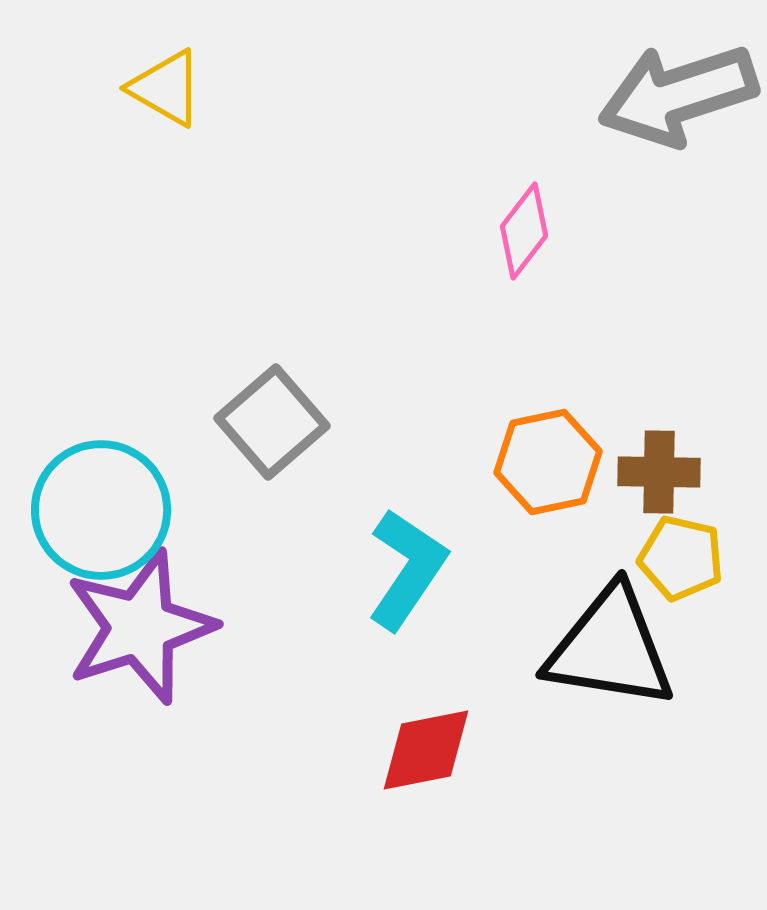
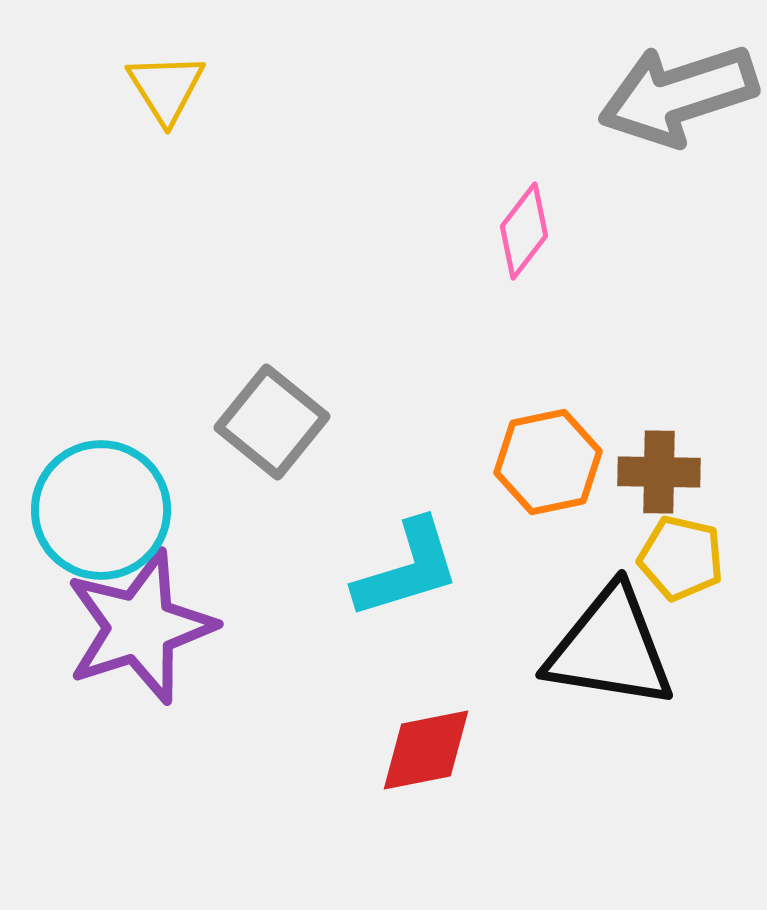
yellow triangle: rotated 28 degrees clockwise
gray square: rotated 10 degrees counterclockwise
cyan L-shape: rotated 39 degrees clockwise
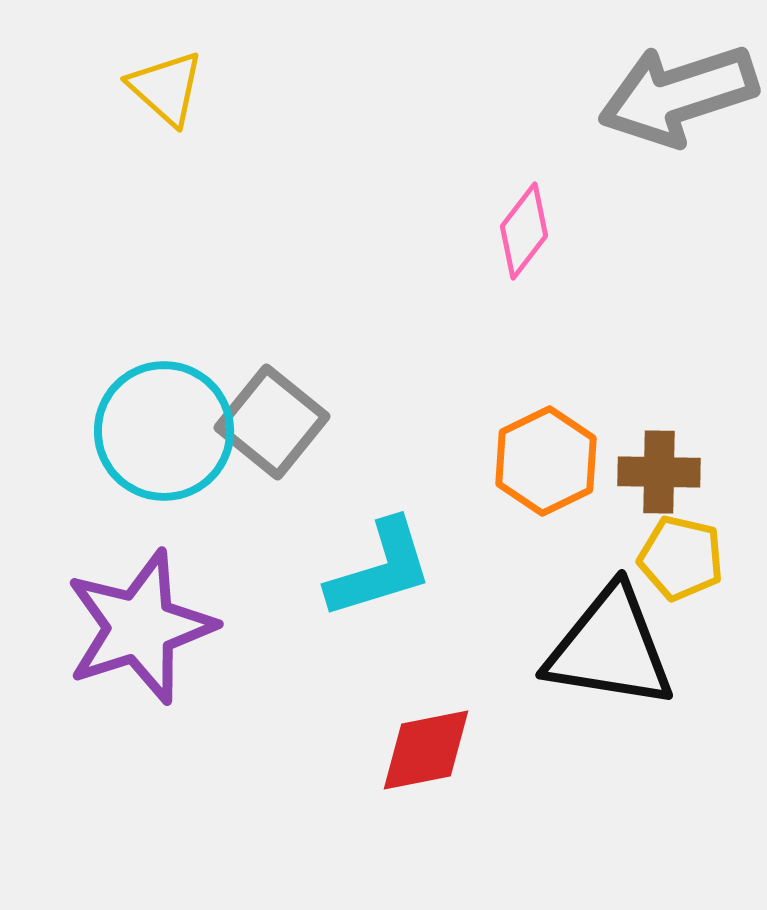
yellow triangle: rotated 16 degrees counterclockwise
orange hexagon: moved 2 px left, 1 px up; rotated 14 degrees counterclockwise
cyan circle: moved 63 px right, 79 px up
cyan L-shape: moved 27 px left
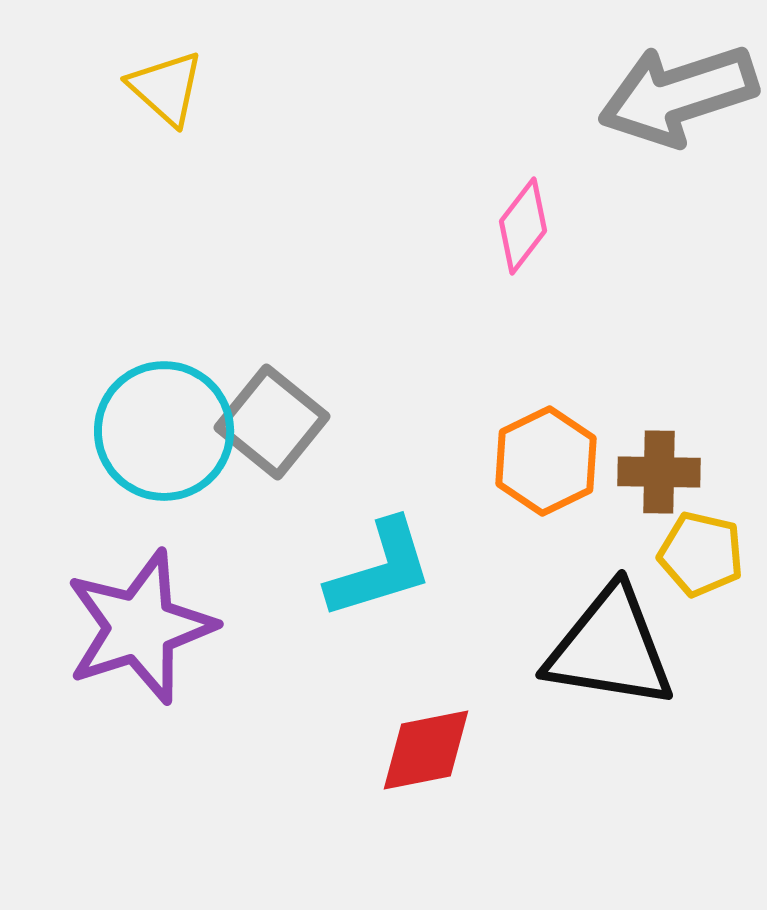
pink diamond: moved 1 px left, 5 px up
yellow pentagon: moved 20 px right, 4 px up
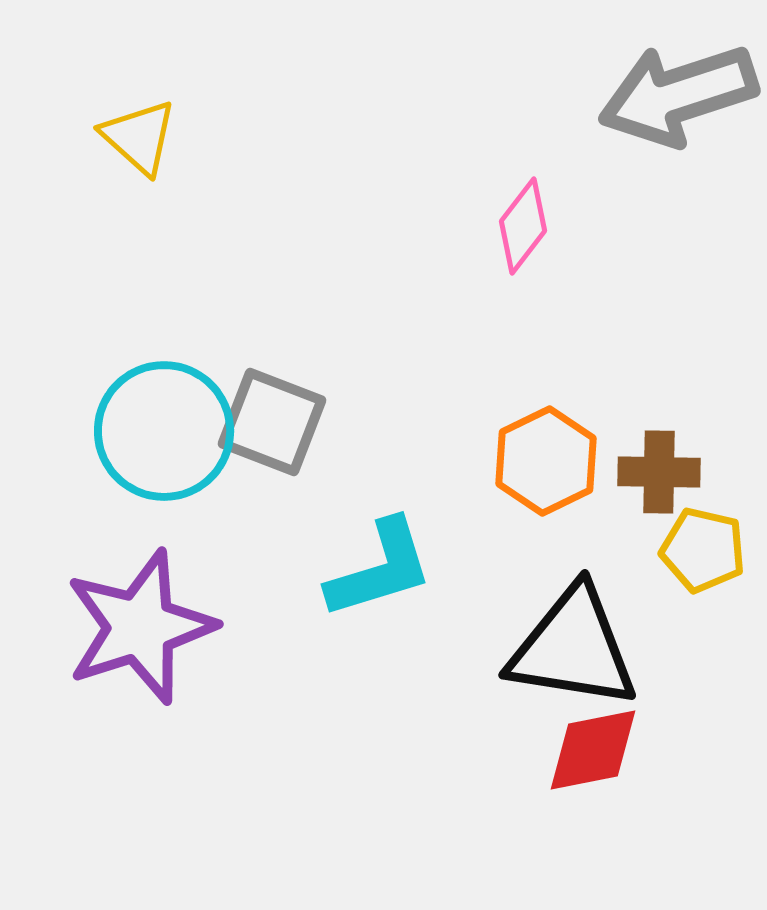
yellow triangle: moved 27 px left, 49 px down
gray square: rotated 18 degrees counterclockwise
yellow pentagon: moved 2 px right, 4 px up
black triangle: moved 37 px left
red diamond: moved 167 px right
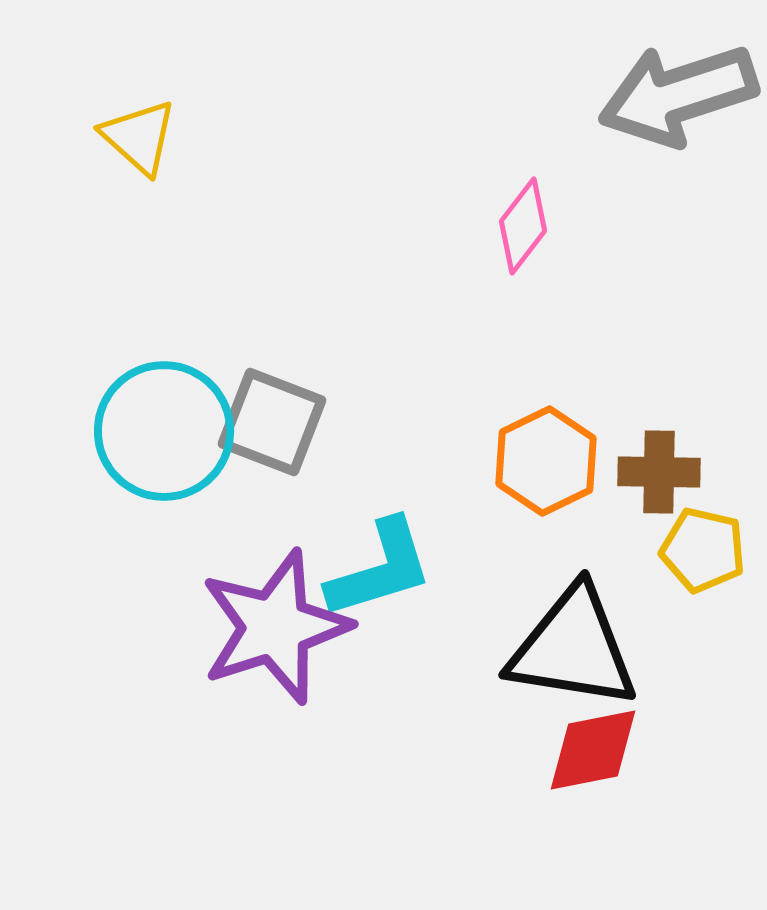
purple star: moved 135 px right
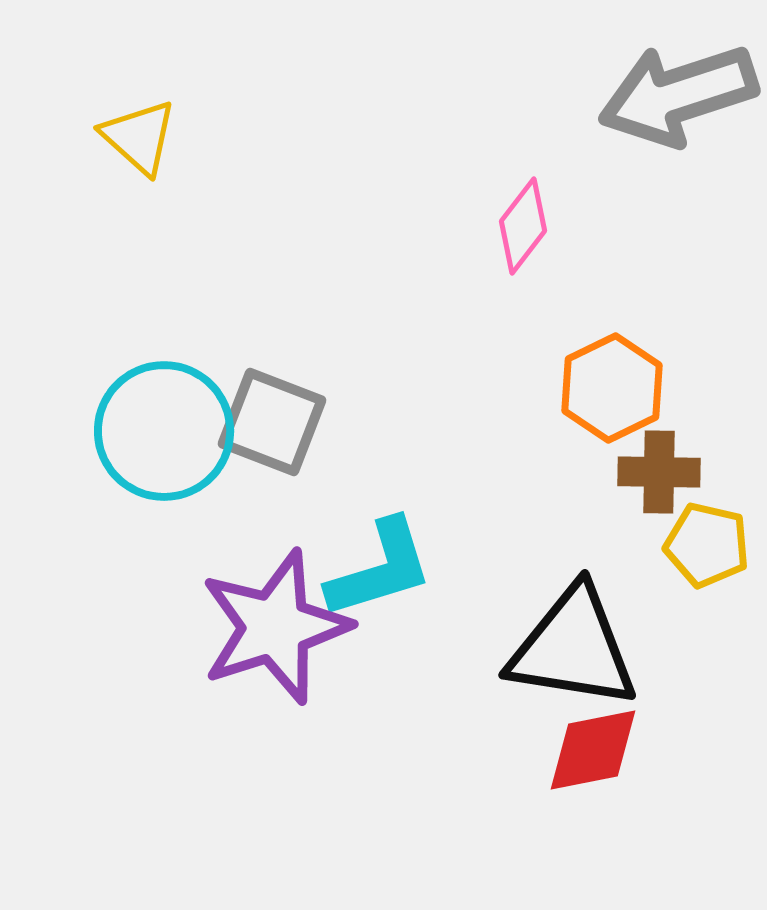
orange hexagon: moved 66 px right, 73 px up
yellow pentagon: moved 4 px right, 5 px up
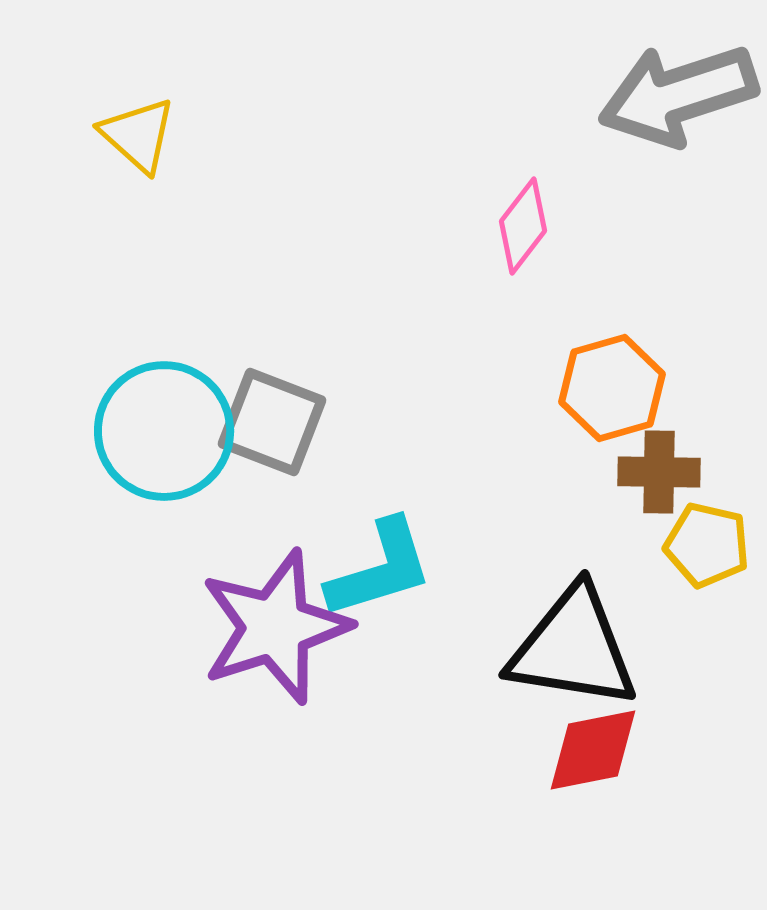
yellow triangle: moved 1 px left, 2 px up
orange hexagon: rotated 10 degrees clockwise
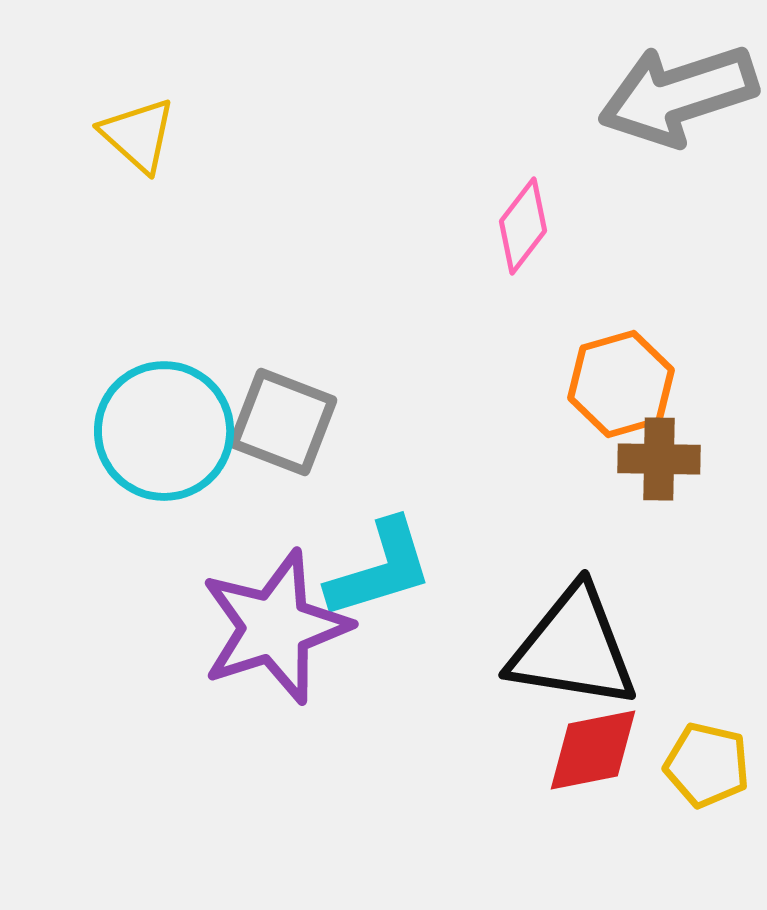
orange hexagon: moved 9 px right, 4 px up
gray square: moved 11 px right
brown cross: moved 13 px up
yellow pentagon: moved 220 px down
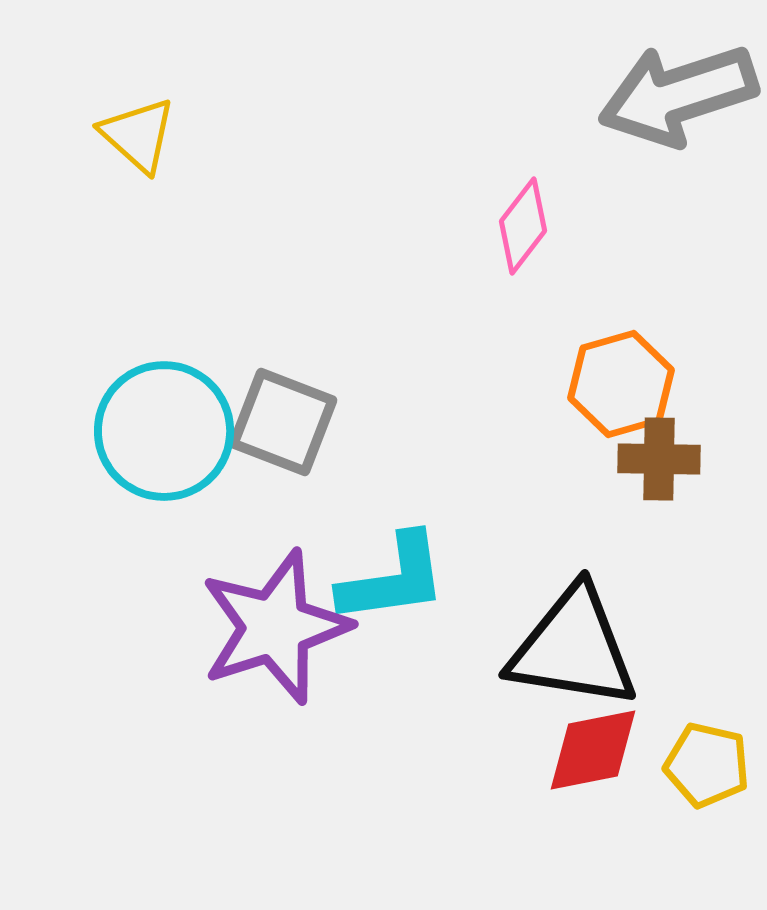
cyan L-shape: moved 13 px right, 10 px down; rotated 9 degrees clockwise
